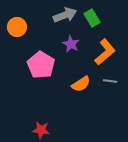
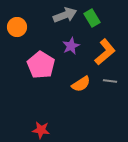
purple star: moved 2 px down; rotated 18 degrees clockwise
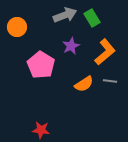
orange semicircle: moved 3 px right
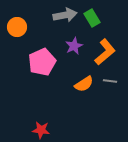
gray arrow: rotated 10 degrees clockwise
purple star: moved 3 px right
pink pentagon: moved 1 px right, 3 px up; rotated 16 degrees clockwise
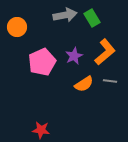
purple star: moved 10 px down
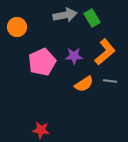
purple star: rotated 24 degrees clockwise
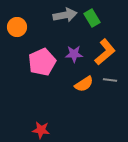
purple star: moved 2 px up
gray line: moved 1 px up
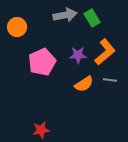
purple star: moved 4 px right, 1 px down
red star: rotated 18 degrees counterclockwise
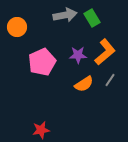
gray line: rotated 64 degrees counterclockwise
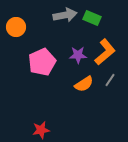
green rectangle: rotated 36 degrees counterclockwise
orange circle: moved 1 px left
